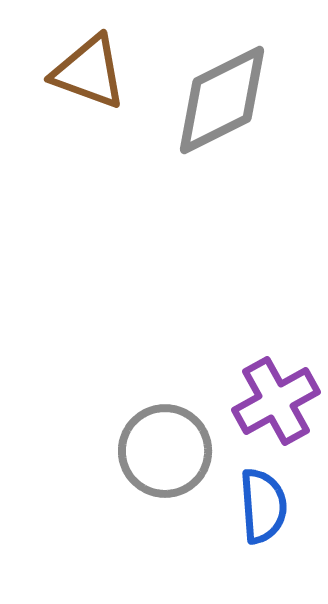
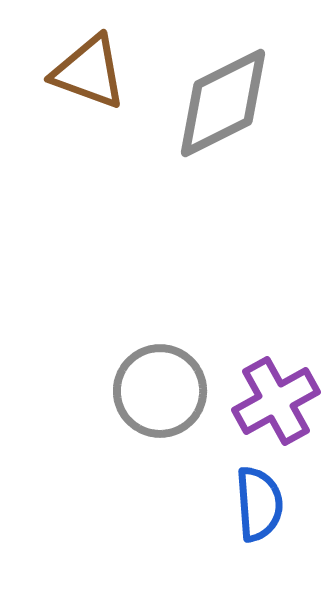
gray diamond: moved 1 px right, 3 px down
gray circle: moved 5 px left, 60 px up
blue semicircle: moved 4 px left, 2 px up
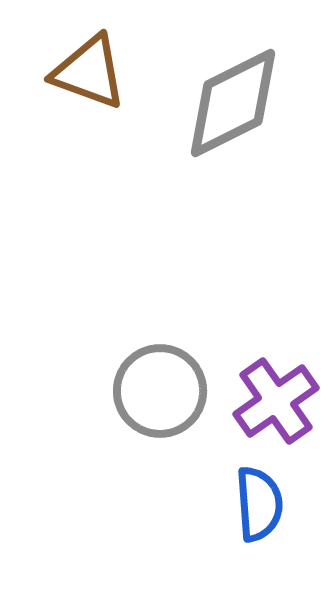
gray diamond: moved 10 px right
purple cross: rotated 6 degrees counterclockwise
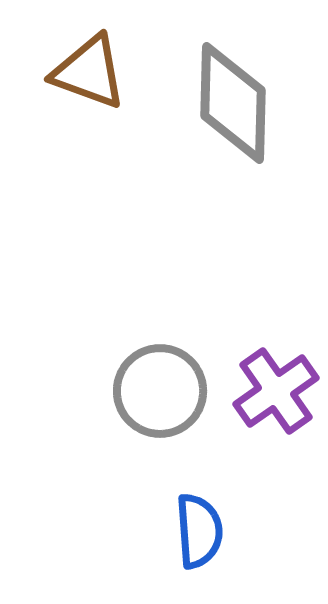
gray diamond: rotated 62 degrees counterclockwise
purple cross: moved 10 px up
blue semicircle: moved 60 px left, 27 px down
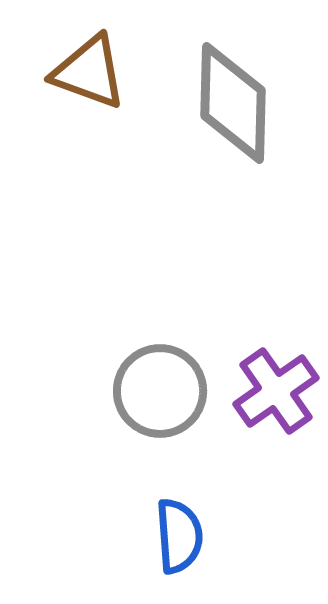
blue semicircle: moved 20 px left, 5 px down
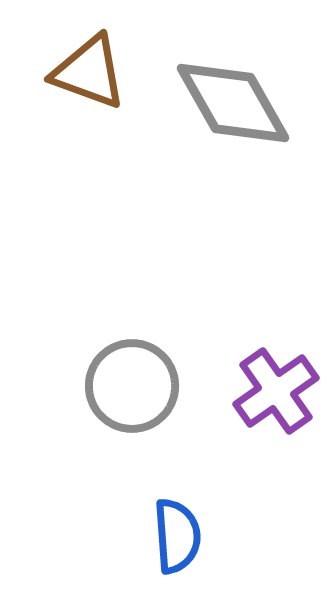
gray diamond: rotated 31 degrees counterclockwise
gray circle: moved 28 px left, 5 px up
blue semicircle: moved 2 px left
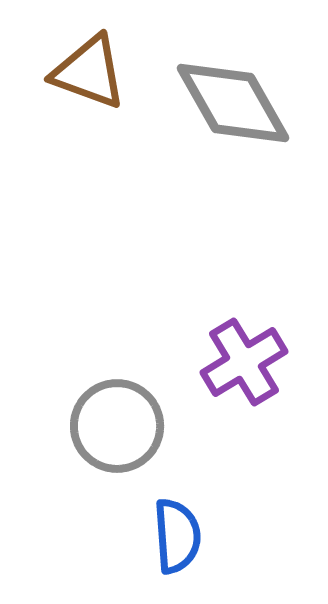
gray circle: moved 15 px left, 40 px down
purple cross: moved 32 px left, 29 px up; rotated 4 degrees clockwise
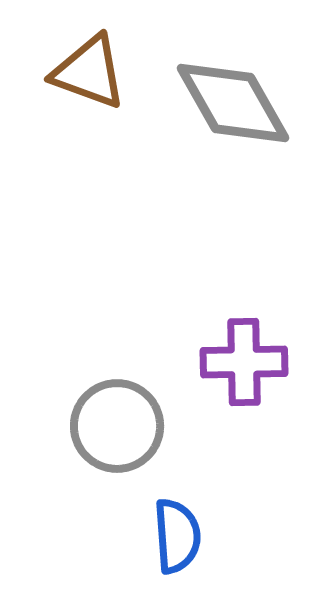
purple cross: rotated 30 degrees clockwise
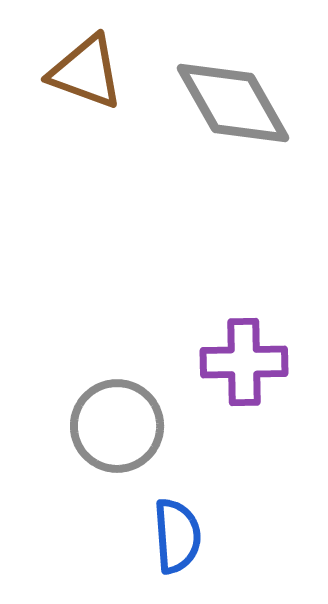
brown triangle: moved 3 px left
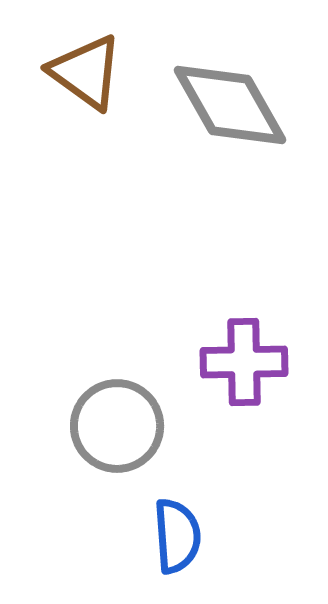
brown triangle: rotated 16 degrees clockwise
gray diamond: moved 3 px left, 2 px down
